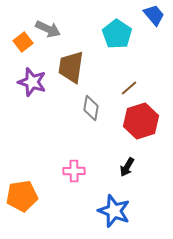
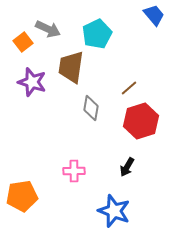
cyan pentagon: moved 20 px left; rotated 12 degrees clockwise
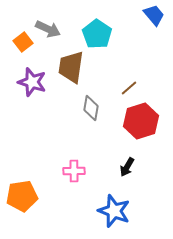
cyan pentagon: rotated 12 degrees counterclockwise
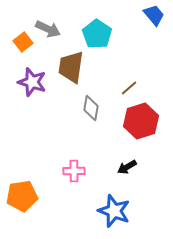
black arrow: rotated 30 degrees clockwise
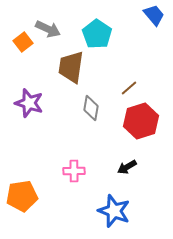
purple star: moved 3 px left, 21 px down
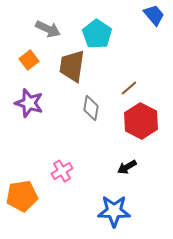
orange square: moved 6 px right, 18 px down
brown trapezoid: moved 1 px right, 1 px up
red hexagon: rotated 16 degrees counterclockwise
pink cross: moved 12 px left; rotated 30 degrees counterclockwise
blue star: rotated 20 degrees counterclockwise
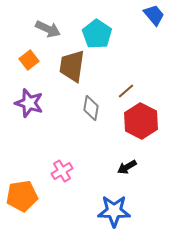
brown line: moved 3 px left, 3 px down
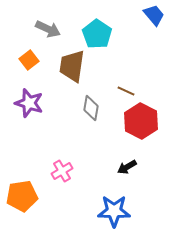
brown line: rotated 66 degrees clockwise
